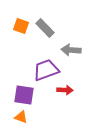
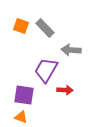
purple trapezoid: rotated 40 degrees counterclockwise
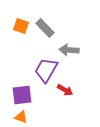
gray arrow: moved 2 px left
red arrow: rotated 28 degrees clockwise
purple square: moved 2 px left; rotated 15 degrees counterclockwise
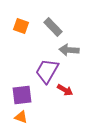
gray rectangle: moved 8 px right, 1 px up
purple trapezoid: moved 1 px right, 1 px down
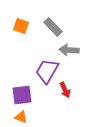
red arrow: rotated 35 degrees clockwise
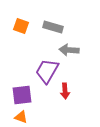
gray rectangle: rotated 30 degrees counterclockwise
red arrow: moved 1 px down; rotated 21 degrees clockwise
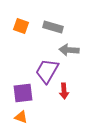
red arrow: moved 1 px left
purple square: moved 1 px right, 2 px up
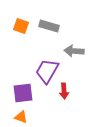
gray rectangle: moved 4 px left, 1 px up
gray arrow: moved 5 px right, 1 px down
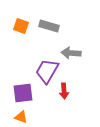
gray arrow: moved 3 px left, 2 px down
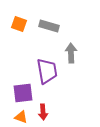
orange square: moved 2 px left, 2 px up
gray arrow: rotated 84 degrees clockwise
purple trapezoid: rotated 140 degrees clockwise
red arrow: moved 21 px left, 21 px down
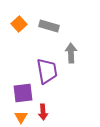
orange square: rotated 28 degrees clockwise
orange triangle: rotated 40 degrees clockwise
